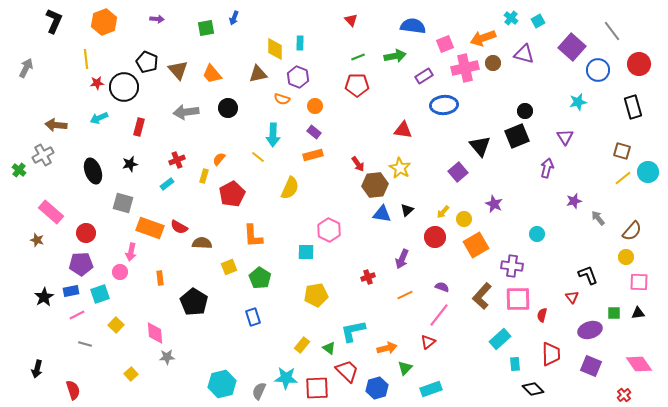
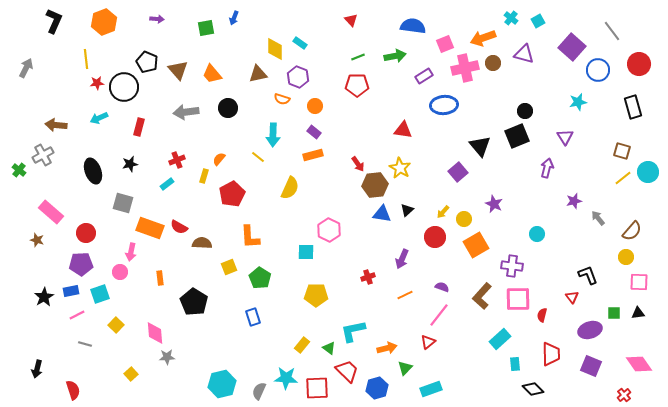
cyan rectangle at (300, 43): rotated 56 degrees counterclockwise
orange L-shape at (253, 236): moved 3 px left, 1 px down
yellow pentagon at (316, 295): rotated 10 degrees clockwise
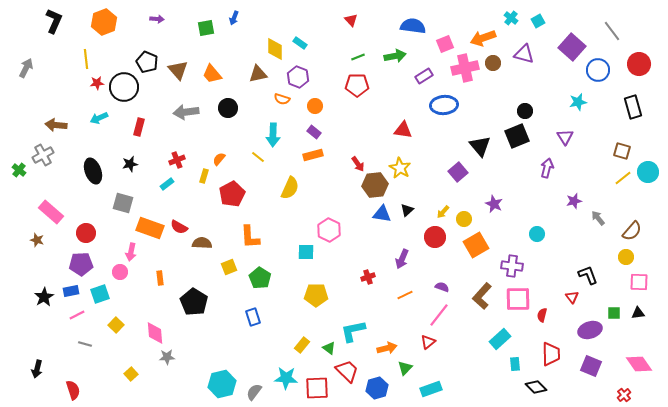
black diamond at (533, 389): moved 3 px right, 2 px up
gray semicircle at (259, 391): moved 5 px left, 1 px down; rotated 12 degrees clockwise
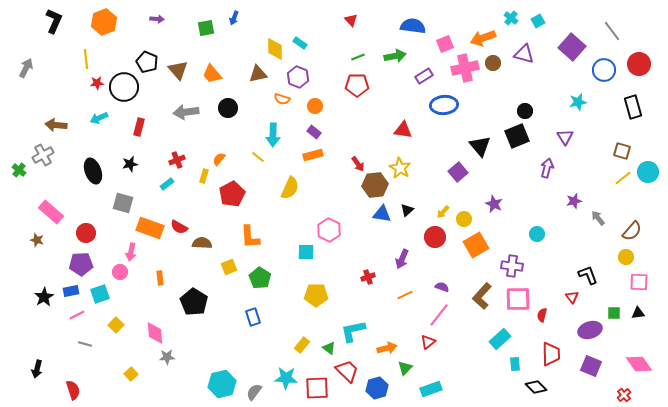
blue circle at (598, 70): moved 6 px right
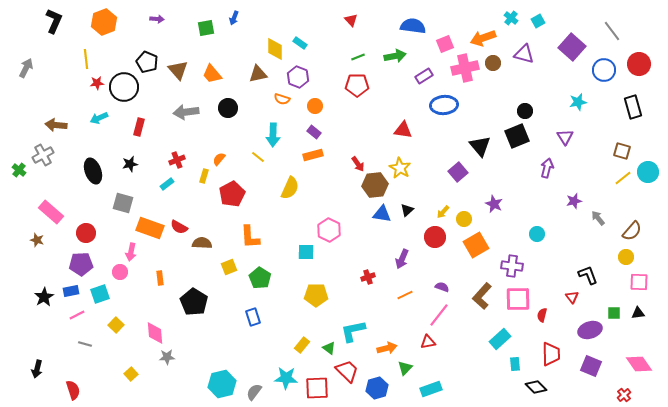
red triangle at (428, 342): rotated 28 degrees clockwise
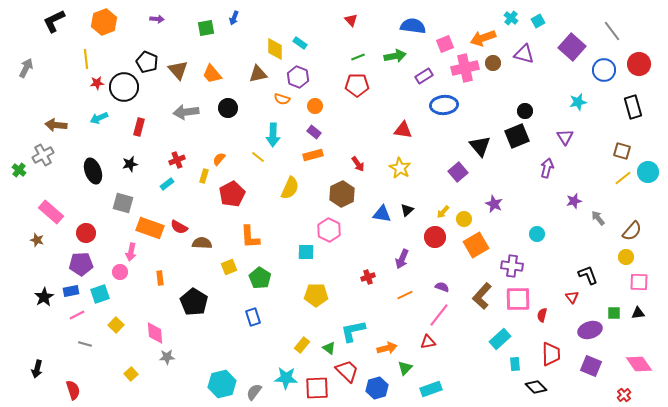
black L-shape at (54, 21): rotated 140 degrees counterclockwise
brown hexagon at (375, 185): moved 33 px left, 9 px down; rotated 20 degrees counterclockwise
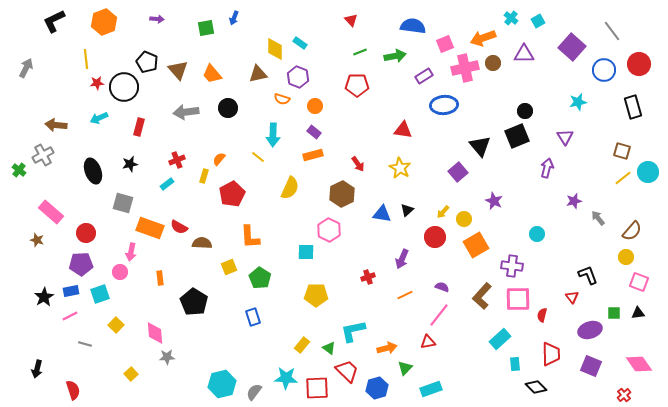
purple triangle at (524, 54): rotated 15 degrees counterclockwise
green line at (358, 57): moved 2 px right, 5 px up
purple star at (494, 204): moved 3 px up
pink square at (639, 282): rotated 18 degrees clockwise
pink line at (77, 315): moved 7 px left, 1 px down
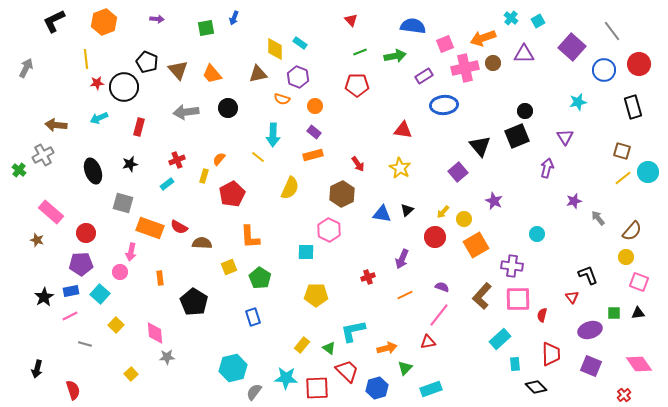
cyan square at (100, 294): rotated 30 degrees counterclockwise
cyan hexagon at (222, 384): moved 11 px right, 16 px up
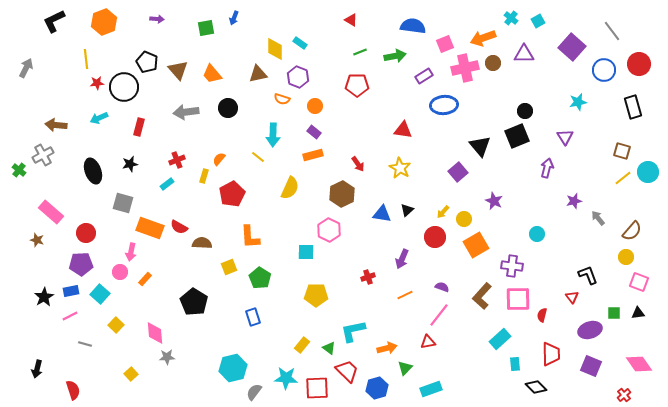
red triangle at (351, 20): rotated 16 degrees counterclockwise
orange rectangle at (160, 278): moved 15 px left, 1 px down; rotated 48 degrees clockwise
